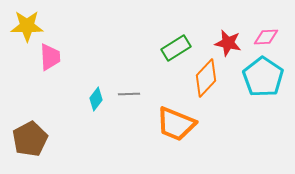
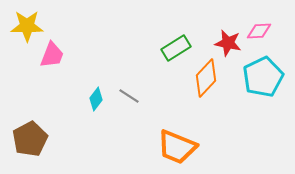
pink diamond: moved 7 px left, 6 px up
pink trapezoid: moved 2 px right, 2 px up; rotated 24 degrees clockwise
cyan pentagon: rotated 12 degrees clockwise
gray line: moved 2 px down; rotated 35 degrees clockwise
orange trapezoid: moved 1 px right, 23 px down
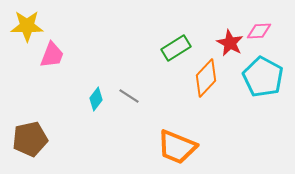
red star: moved 2 px right; rotated 16 degrees clockwise
cyan pentagon: rotated 18 degrees counterclockwise
brown pentagon: rotated 16 degrees clockwise
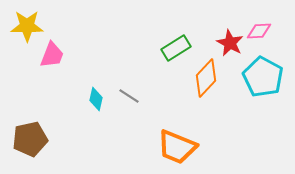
cyan diamond: rotated 25 degrees counterclockwise
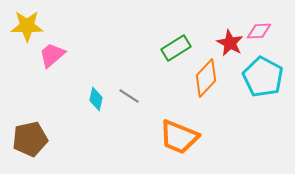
pink trapezoid: rotated 152 degrees counterclockwise
orange trapezoid: moved 2 px right, 10 px up
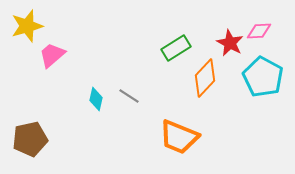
yellow star: rotated 16 degrees counterclockwise
orange diamond: moved 1 px left
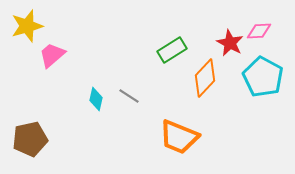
green rectangle: moved 4 px left, 2 px down
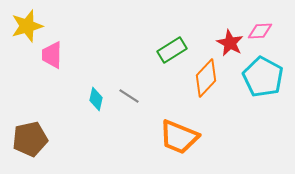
pink diamond: moved 1 px right
pink trapezoid: rotated 48 degrees counterclockwise
orange diamond: moved 1 px right
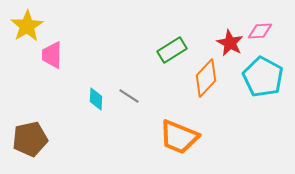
yellow star: rotated 16 degrees counterclockwise
cyan diamond: rotated 10 degrees counterclockwise
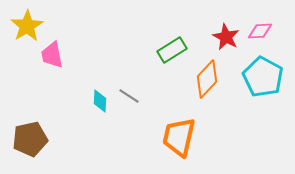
red star: moved 4 px left, 6 px up
pink trapezoid: rotated 12 degrees counterclockwise
orange diamond: moved 1 px right, 1 px down
cyan diamond: moved 4 px right, 2 px down
orange trapezoid: rotated 81 degrees clockwise
